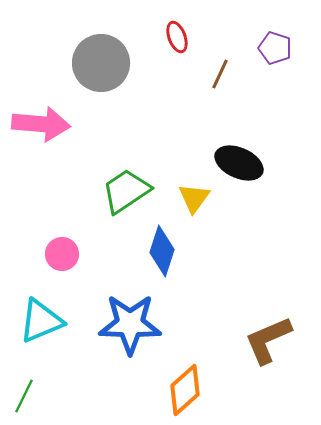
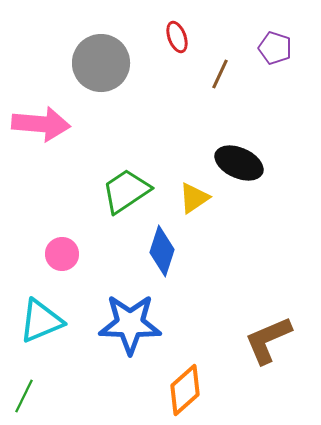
yellow triangle: rotated 20 degrees clockwise
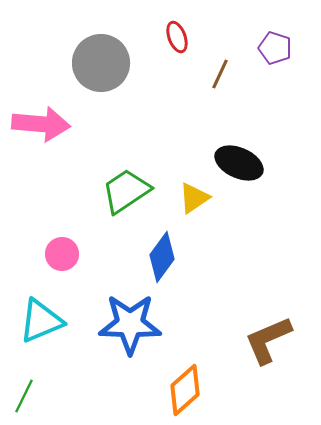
blue diamond: moved 6 px down; rotated 18 degrees clockwise
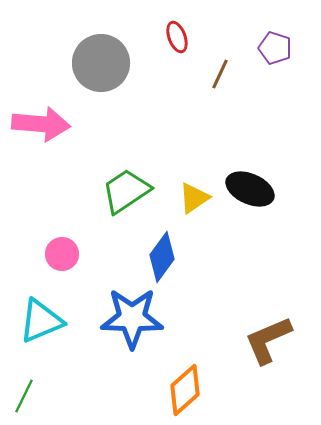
black ellipse: moved 11 px right, 26 px down
blue star: moved 2 px right, 6 px up
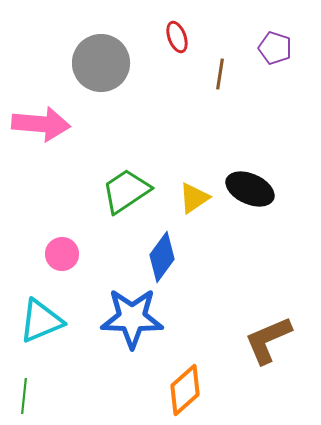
brown line: rotated 16 degrees counterclockwise
green line: rotated 20 degrees counterclockwise
